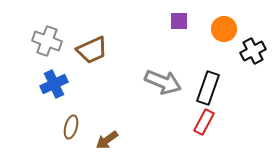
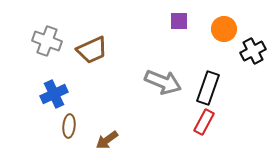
blue cross: moved 10 px down
brown ellipse: moved 2 px left, 1 px up; rotated 10 degrees counterclockwise
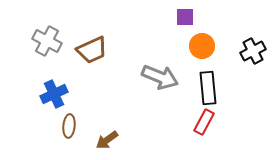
purple square: moved 6 px right, 4 px up
orange circle: moved 22 px left, 17 px down
gray cross: rotated 8 degrees clockwise
gray arrow: moved 3 px left, 5 px up
black rectangle: rotated 24 degrees counterclockwise
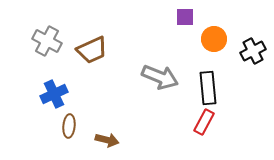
orange circle: moved 12 px right, 7 px up
brown arrow: rotated 130 degrees counterclockwise
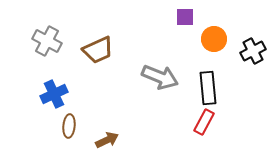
brown trapezoid: moved 6 px right
brown arrow: rotated 40 degrees counterclockwise
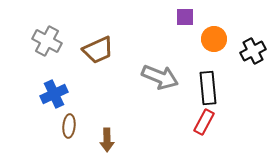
brown arrow: rotated 115 degrees clockwise
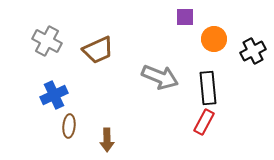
blue cross: moved 1 px down
